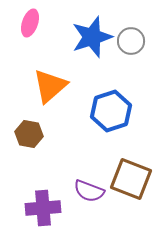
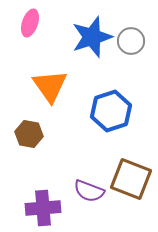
orange triangle: rotated 24 degrees counterclockwise
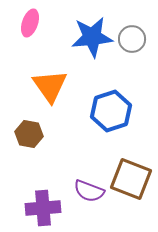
blue star: rotated 12 degrees clockwise
gray circle: moved 1 px right, 2 px up
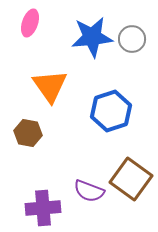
brown hexagon: moved 1 px left, 1 px up
brown square: rotated 15 degrees clockwise
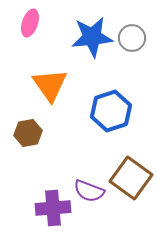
gray circle: moved 1 px up
orange triangle: moved 1 px up
brown hexagon: rotated 20 degrees counterclockwise
brown square: moved 1 px up
purple cross: moved 10 px right
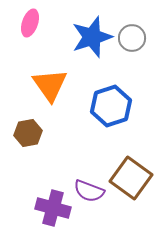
blue star: rotated 12 degrees counterclockwise
blue hexagon: moved 5 px up
purple cross: rotated 20 degrees clockwise
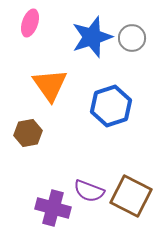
brown square: moved 18 px down; rotated 9 degrees counterclockwise
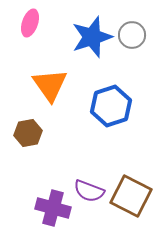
gray circle: moved 3 px up
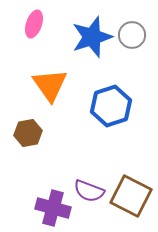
pink ellipse: moved 4 px right, 1 px down
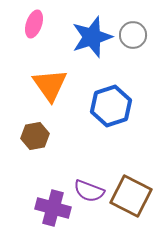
gray circle: moved 1 px right
brown hexagon: moved 7 px right, 3 px down
